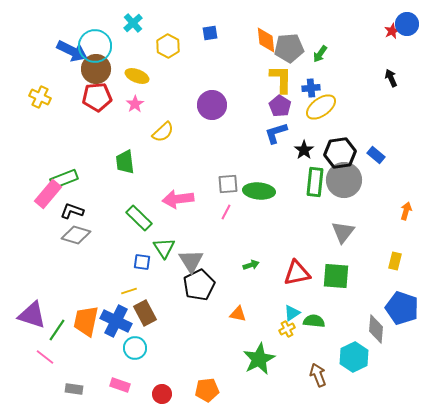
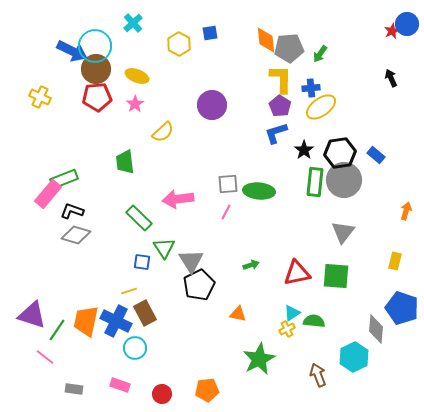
yellow hexagon at (168, 46): moved 11 px right, 2 px up
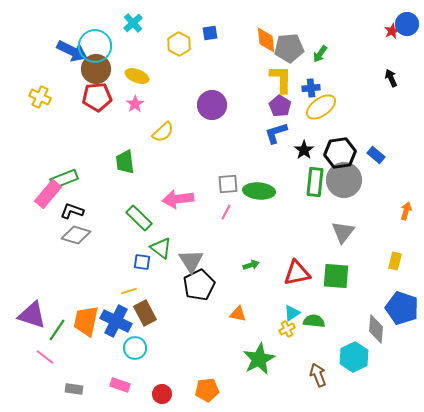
green triangle at (164, 248): moved 3 px left; rotated 20 degrees counterclockwise
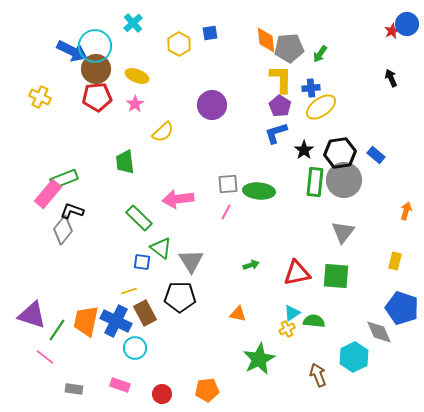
gray diamond at (76, 235): moved 13 px left, 5 px up; rotated 68 degrees counterclockwise
black pentagon at (199, 285): moved 19 px left, 12 px down; rotated 28 degrees clockwise
gray diamond at (376, 329): moved 3 px right, 3 px down; rotated 28 degrees counterclockwise
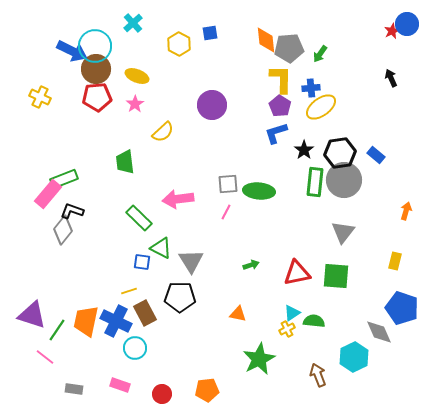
green triangle at (161, 248): rotated 10 degrees counterclockwise
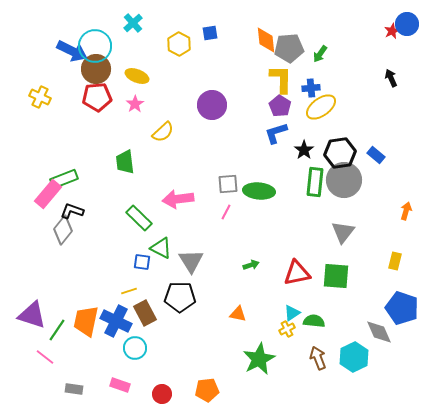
brown arrow at (318, 375): moved 17 px up
